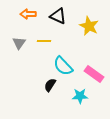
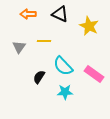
black triangle: moved 2 px right, 2 px up
gray triangle: moved 4 px down
black semicircle: moved 11 px left, 8 px up
cyan star: moved 15 px left, 4 px up
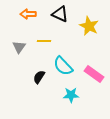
cyan star: moved 6 px right, 3 px down
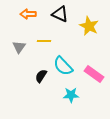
black semicircle: moved 2 px right, 1 px up
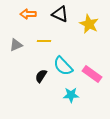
yellow star: moved 2 px up
gray triangle: moved 3 px left, 2 px up; rotated 32 degrees clockwise
pink rectangle: moved 2 px left
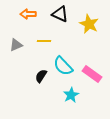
cyan star: rotated 28 degrees counterclockwise
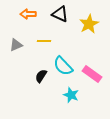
yellow star: rotated 18 degrees clockwise
cyan star: rotated 21 degrees counterclockwise
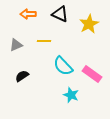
black semicircle: moved 19 px left; rotated 24 degrees clockwise
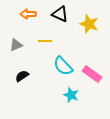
yellow star: rotated 24 degrees counterclockwise
yellow line: moved 1 px right
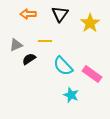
black triangle: rotated 42 degrees clockwise
yellow star: moved 1 px right, 1 px up; rotated 18 degrees clockwise
black semicircle: moved 7 px right, 17 px up
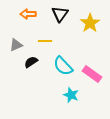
black semicircle: moved 2 px right, 3 px down
